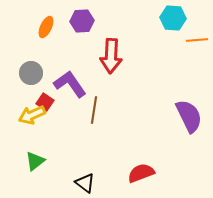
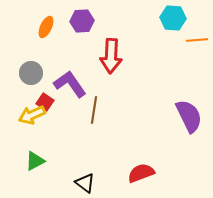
green triangle: rotated 10 degrees clockwise
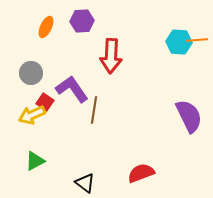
cyan hexagon: moved 6 px right, 24 px down
purple L-shape: moved 2 px right, 5 px down
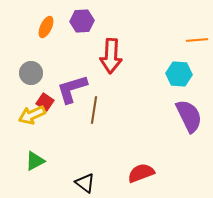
cyan hexagon: moved 32 px down
purple L-shape: rotated 72 degrees counterclockwise
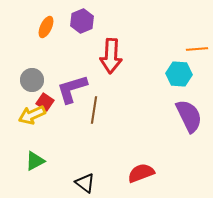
purple hexagon: rotated 20 degrees counterclockwise
orange line: moved 9 px down
gray circle: moved 1 px right, 7 px down
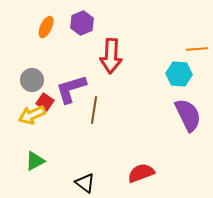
purple hexagon: moved 2 px down
purple L-shape: moved 1 px left
purple semicircle: moved 1 px left, 1 px up
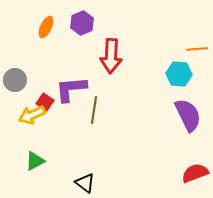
gray circle: moved 17 px left
purple L-shape: rotated 12 degrees clockwise
red semicircle: moved 54 px right
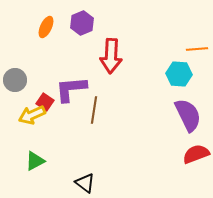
red semicircle: moved 1 px right, 19 px up
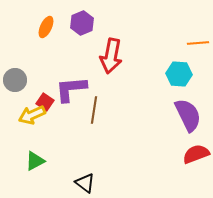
orange line: moved 1 px right, 6 px up
red arrow: rotated 8 degrees clockwise
